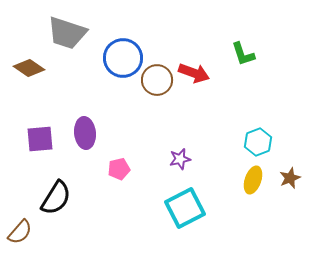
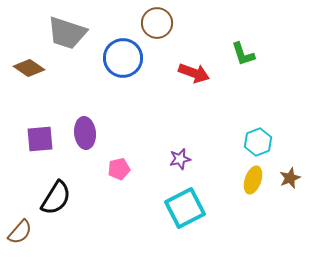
brown circle: moved 57 px up
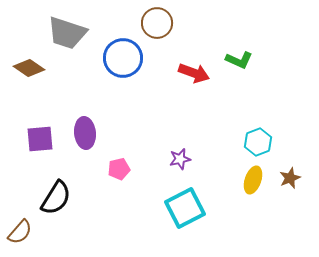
green L-shape: moved 4 px left, 6 px down; rotated 48 degrees counterclockwise
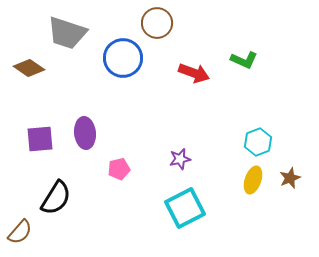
green L-shape: moved 5 px right
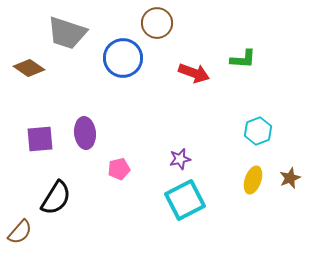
green L-shape: moved 1 px left, 1 px up; rotated 20 degrees counterclockwise
cyan hexagon: moved 11 px up
cyan square: moved 8 px up
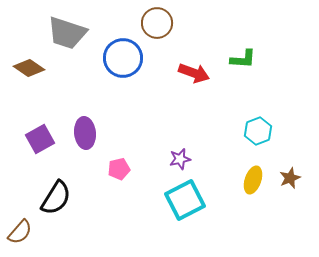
purple square: rotated 24 degrees counterclockwise
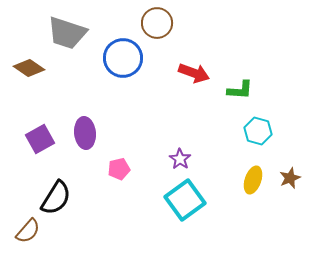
green L-shape: moved 3 px left, 31 px down
cyan hexagon: rotated 24 degrees counterclockwise
purple star: rotated 25 degrees counterclockwise
cyan square: rotated 9 degrees counterclockwise
brown semicircle: moved 8 px right, 1 px up
